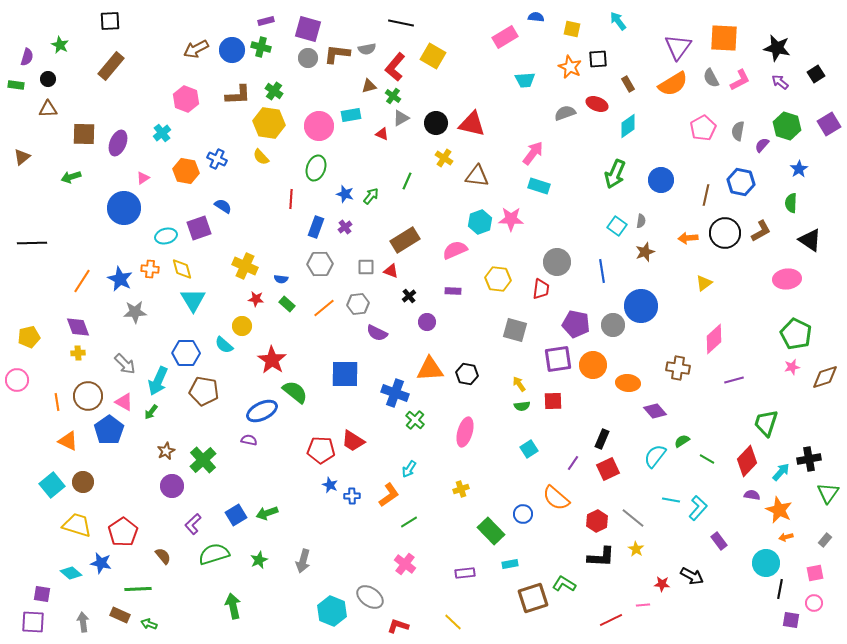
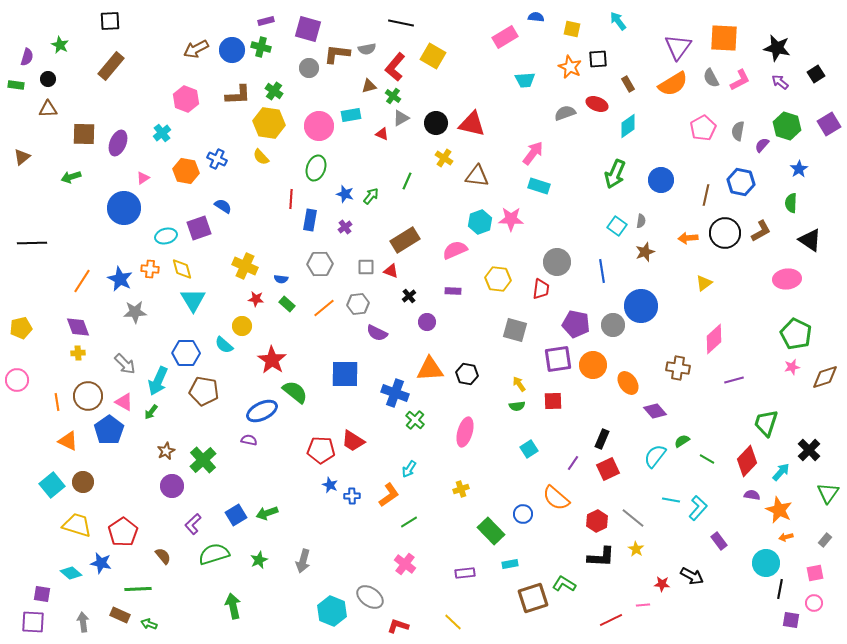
gray circle at (308, 58): moved 1 px right, 10 px down
blue rectangle at (316, 227): moved 6 px left, 7 px up; rotated 10 degrees counterclockwise
yellow pentagon at (29, 337): moved 8 px left, 9 px up
orange ellipse at (628, 383): rotated 50 degrees clockwise
green semicircle at (522, 406): moved 5 px left
black cross at (809, 459): moved 9 px up; rotated 35 degrees counterclockwise
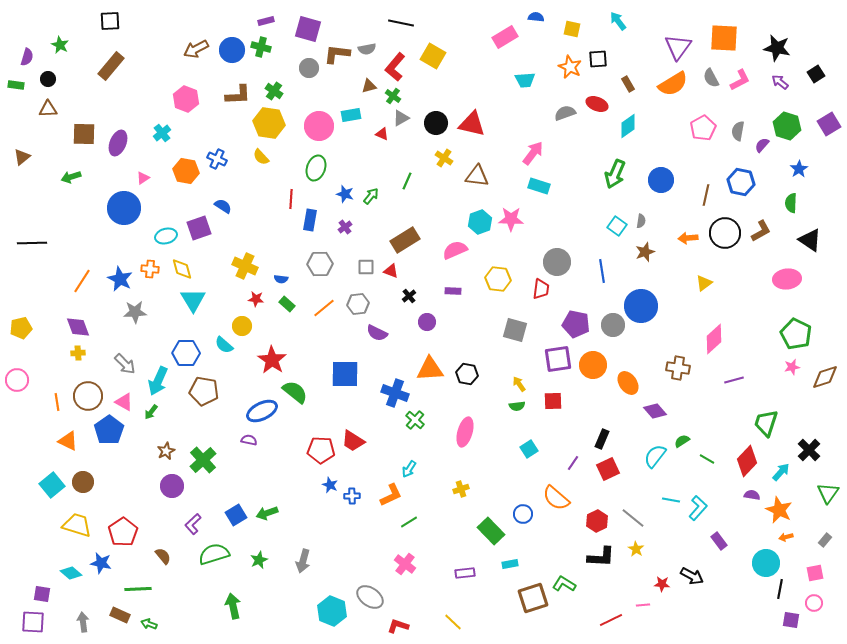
orange L-shape at (389, 495): moved 2 px right; rotated 10 degrees clockwise
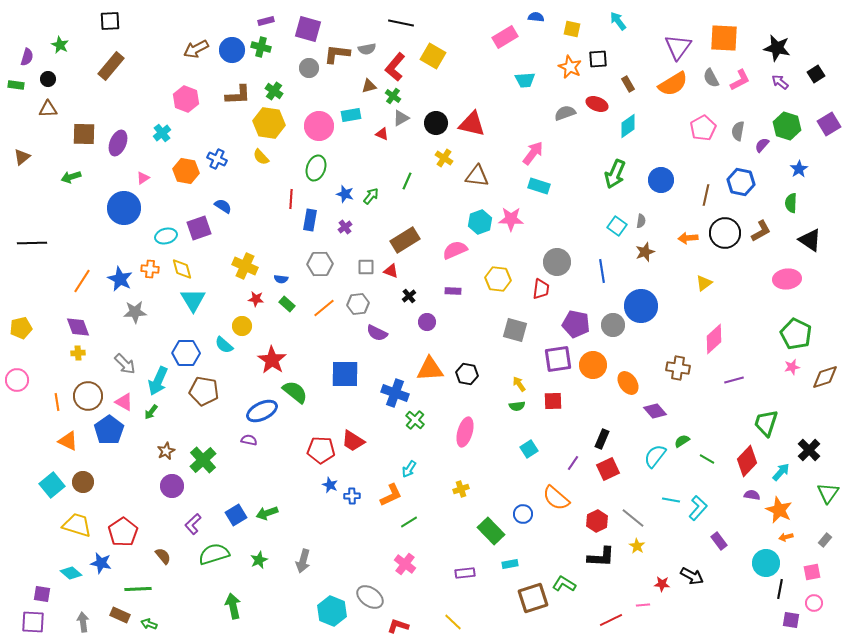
yellow star at (636, 549): moved 1 px right, 3 px up
pink square at (815, 573): moved 3 px left, 1 px up
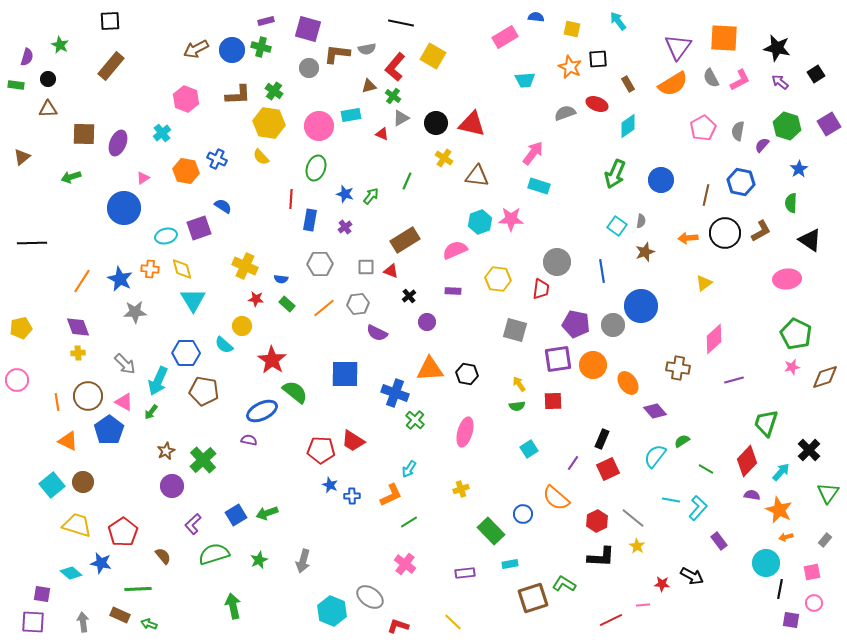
green line at (707, 459): moved 1 px left, 10 px down
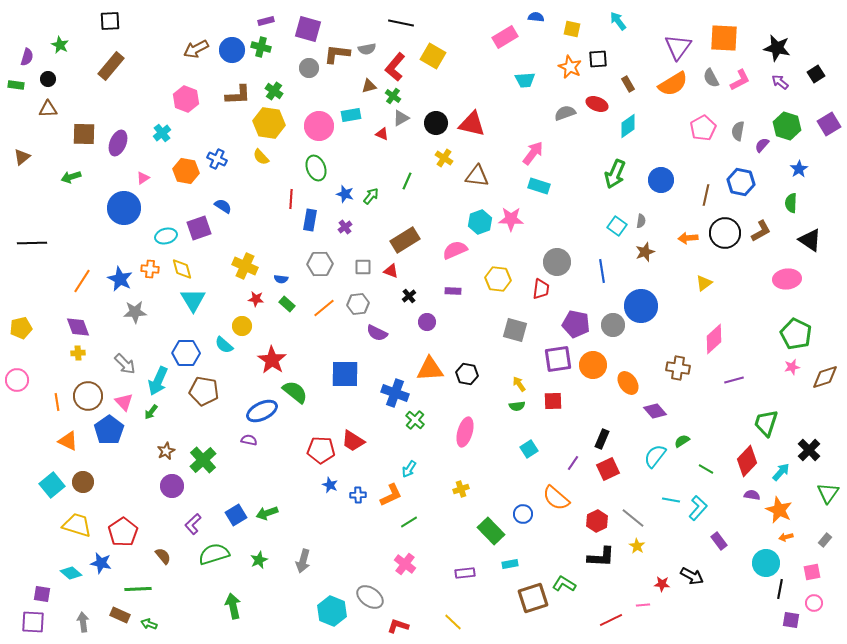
green ellipse at (316, 168): rotated 40 degrees counterclockwise
gray square at (366, 267): moved 3 px left
pink triangle at (124, 402): rotated 18 degrees clockwise
blue cross at (352, 496): moved 6 px right, 1 px up
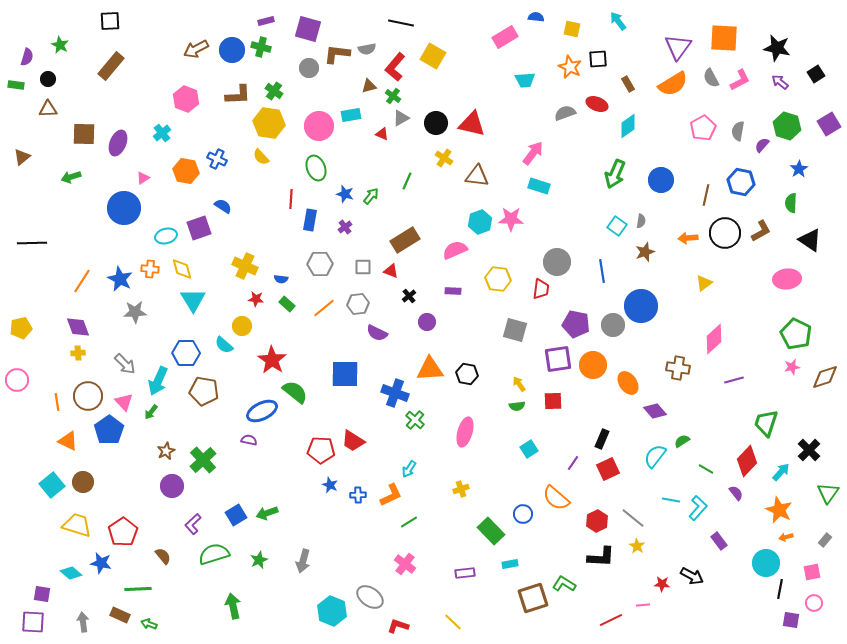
purple semicircle at (752, 495): moved 16 px left, 2 px up; rotated 42 degrees clockwise
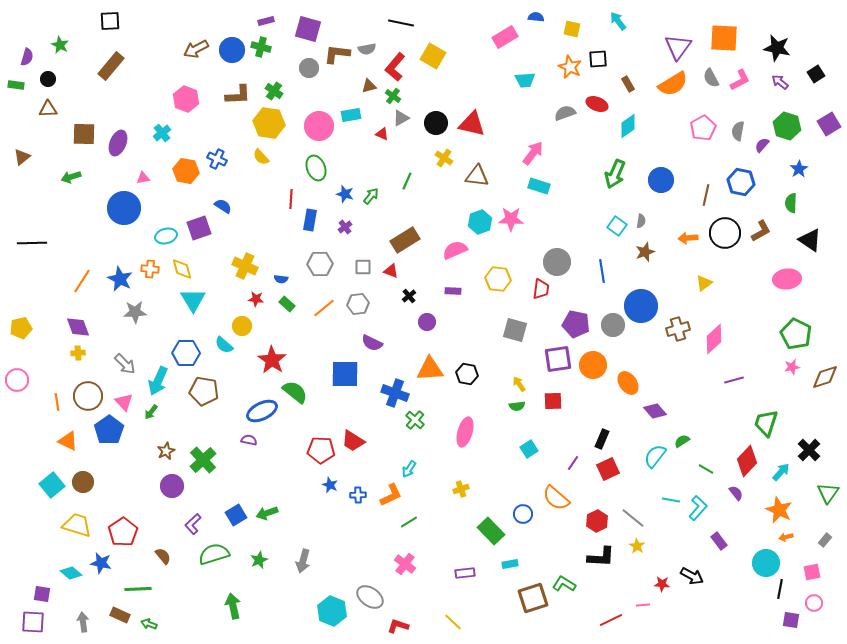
pink triangle at (143, 178): rotated 24 degrees clockwise
purple semicircle at (377, 333): moved 5 px left, 10 px down
brown cross at (678, 368): moved 39 px up; rotated 25 degrees counterclockwise
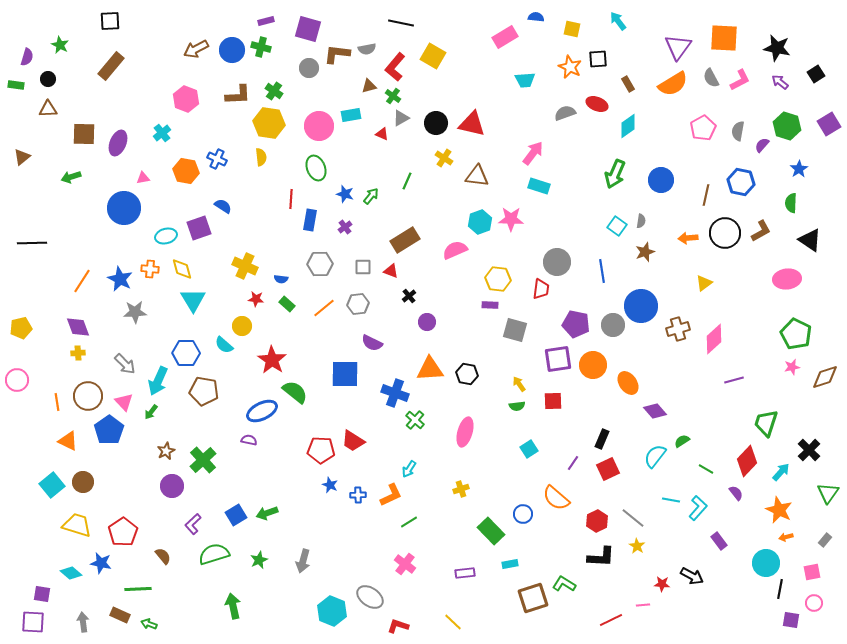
yellow semicircle at (261, 157): rotated 144 degrees counterclockwise
purple rectangle at (453, 291): moved 37 px right, 14 px down
